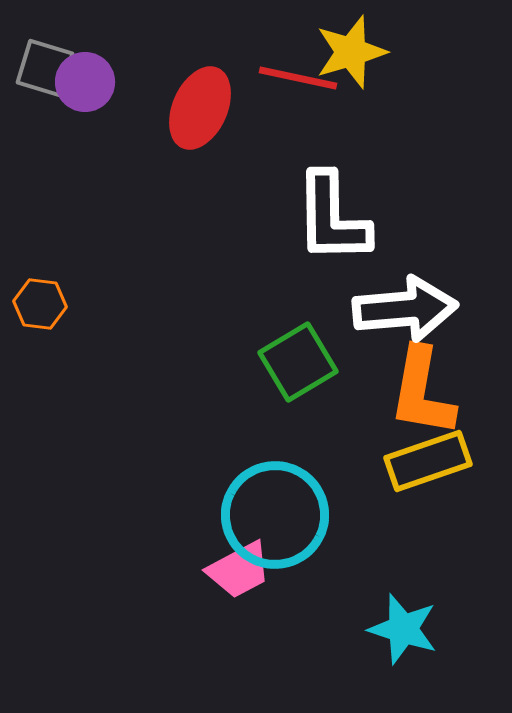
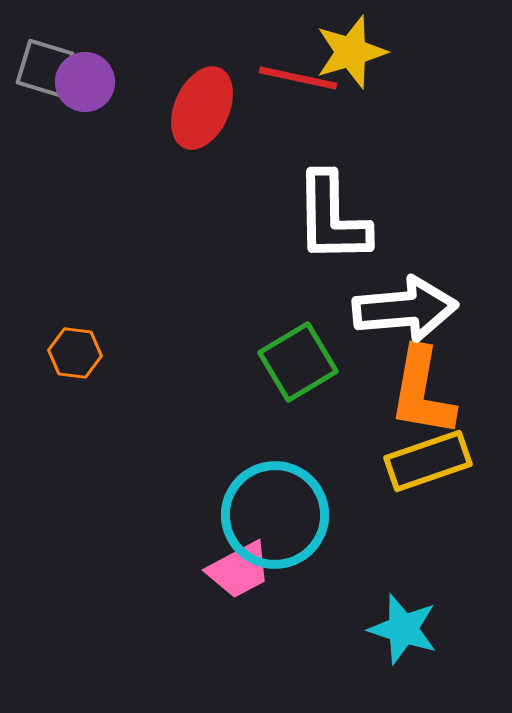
red ellipse: moved 2 px right
orange hexagon: moved 35 px right, 49 px down
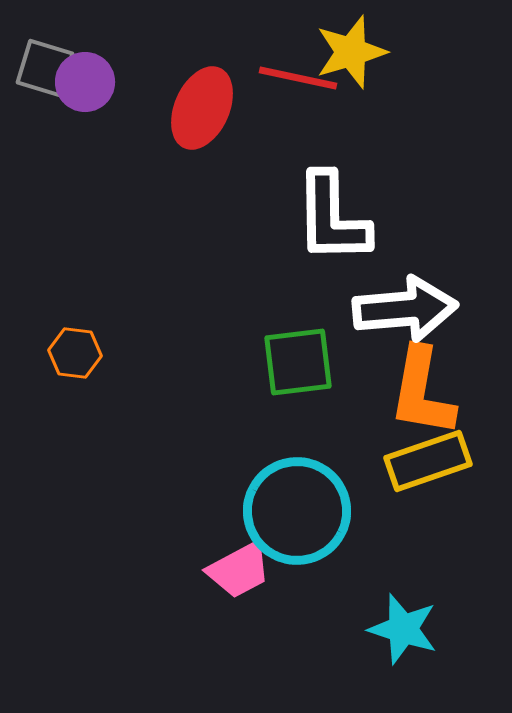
green square: rotated 24 degrees clockwise
cyan circle: moved 22 px right, 4 px up
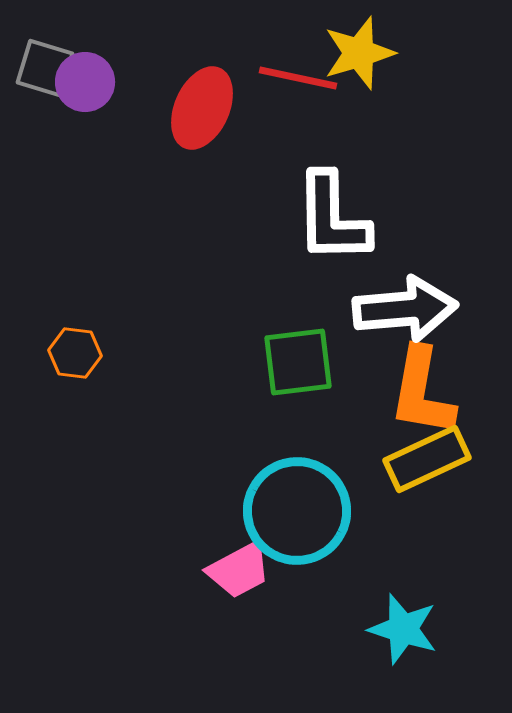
yellow star: moved 8 px right, 1 px down
yellow rectangle: moved 1 px left, 2 px up; rotated 6 degrees counterclockwise
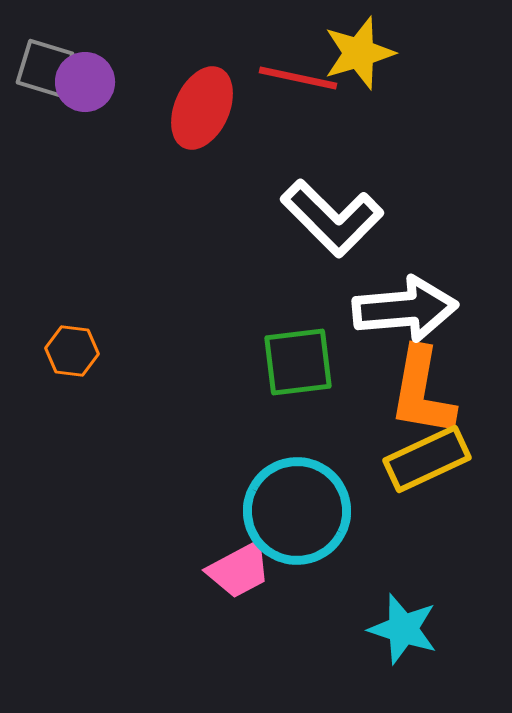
white L-shape: rotated 44 degrees counterclockwise
orange hexagon: moved 3 px left, 2 px up
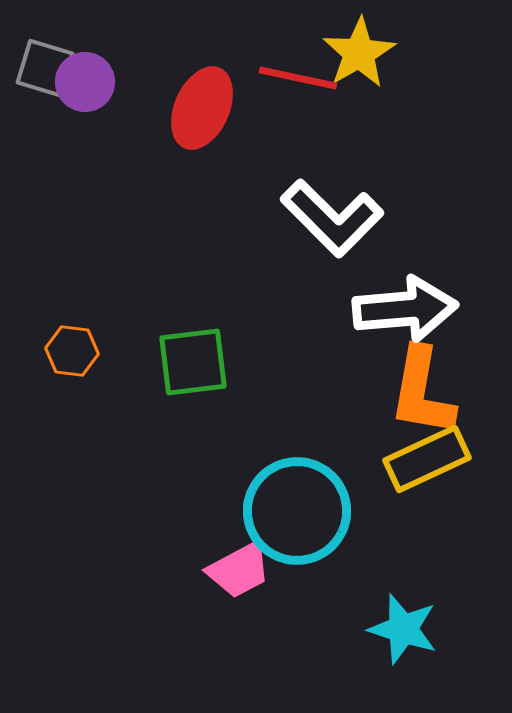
yellow star: rotated 14 degrees counterclockwise
green square: moved 105 px left
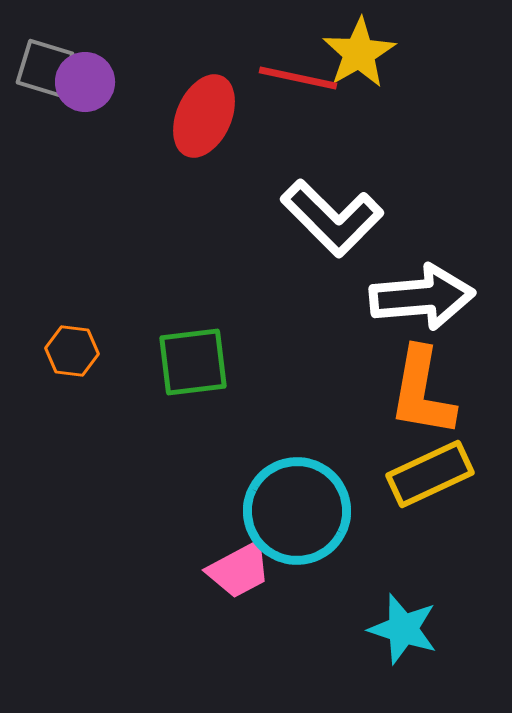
red ellipse: moved 2 px right, 8 px down
white arrow: moved 17 px right, 12 px up
yellow rectangle: moved 3 px right, 15 px down
